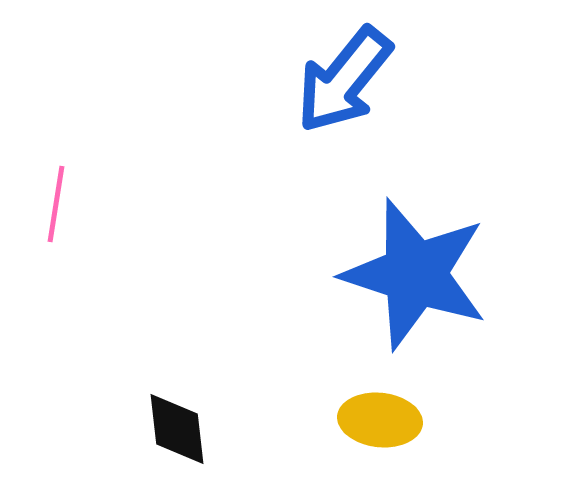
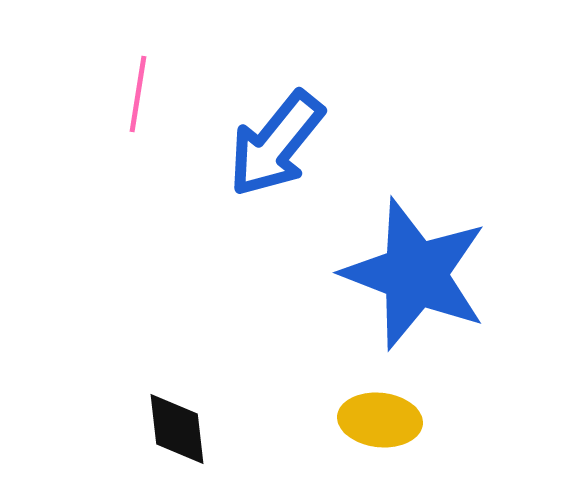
blue arrow: moved 68 px left, 64 px down
pink line: moved 82 px right, 110 px up
blue star: rotated 3 degrees clockwise
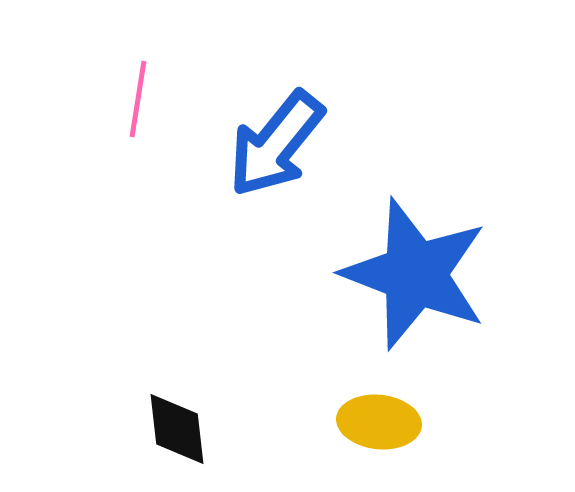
pink line: moved 5 px down
yellow ellipse: moved 1 px left, 2 px down
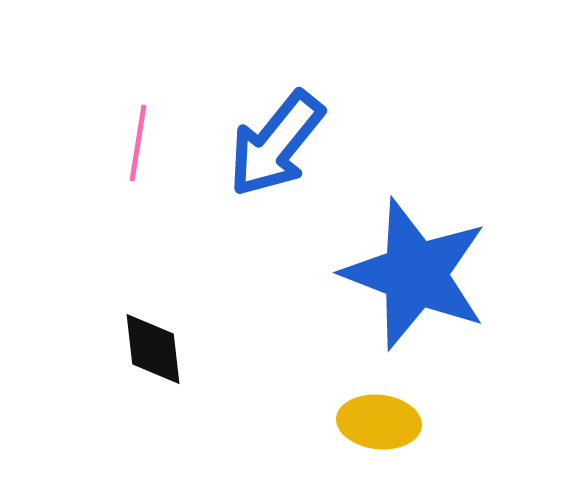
pink line: moved 44 px down
black diamond: moved 24 px left, 80 px up
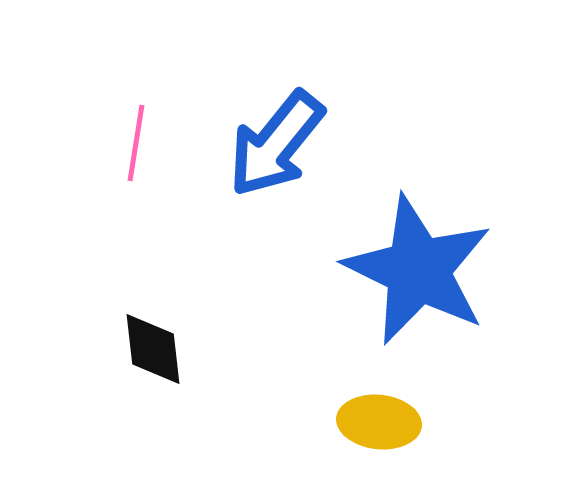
pink line: moved 2 px left
blue star: moved 3 px right, 4 px up; rotated 5 degrees clockwise
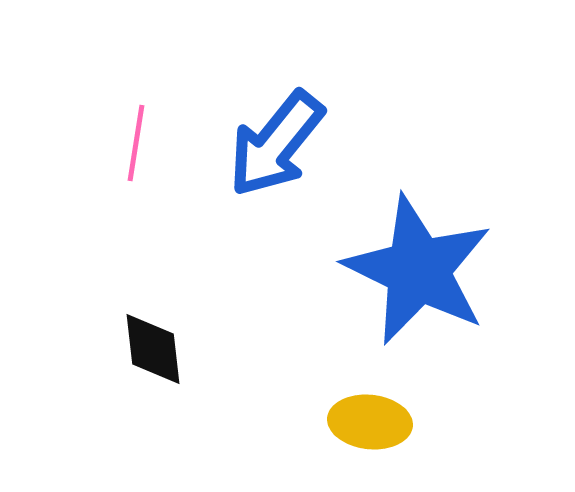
yellow ellipse: moved 9 px left
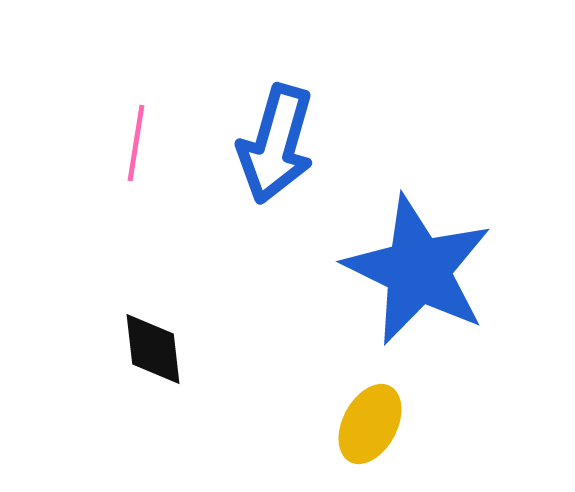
blue arrow: rotated 23 degrees counterclockwise
yellow ellipse: moved 2 px down; rotated 68 degrees counterclockwise
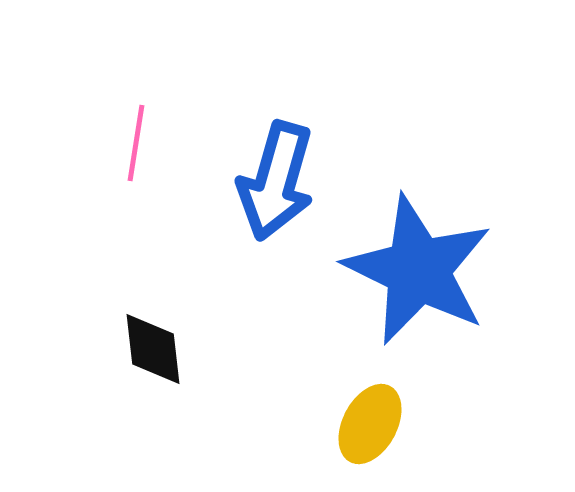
blue arrow: moved 37 px down
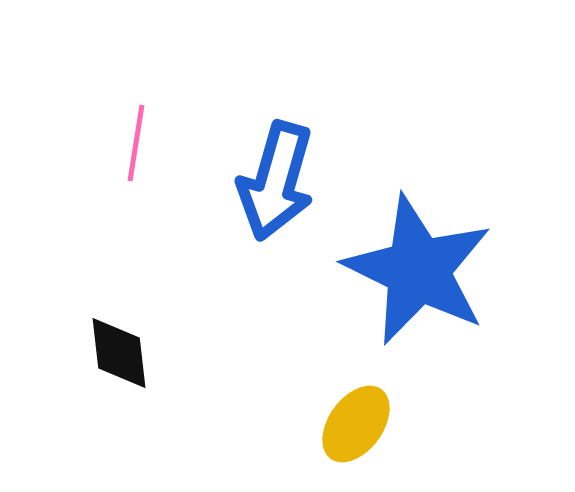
black diamond: moved 34 px left, 4 px down
yellow ellipse: moved 14 px left; rotated 8 degrees clockwise
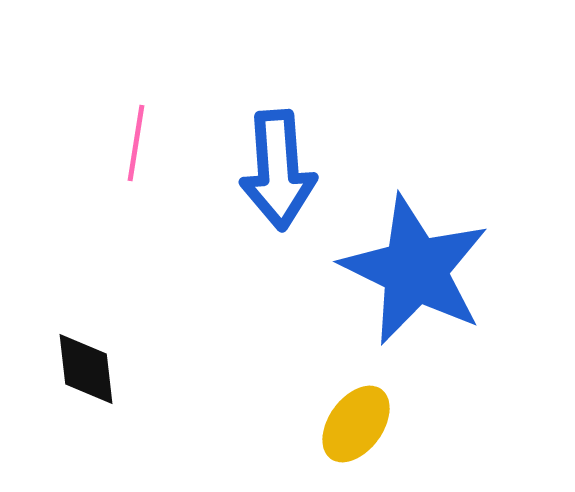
blue arrow: moved 2 px right, 11 px up; rotated 20 degrees counterclockwise
blue star: moved 3 px left
black diamond: moved 33 px left, 16 px down
